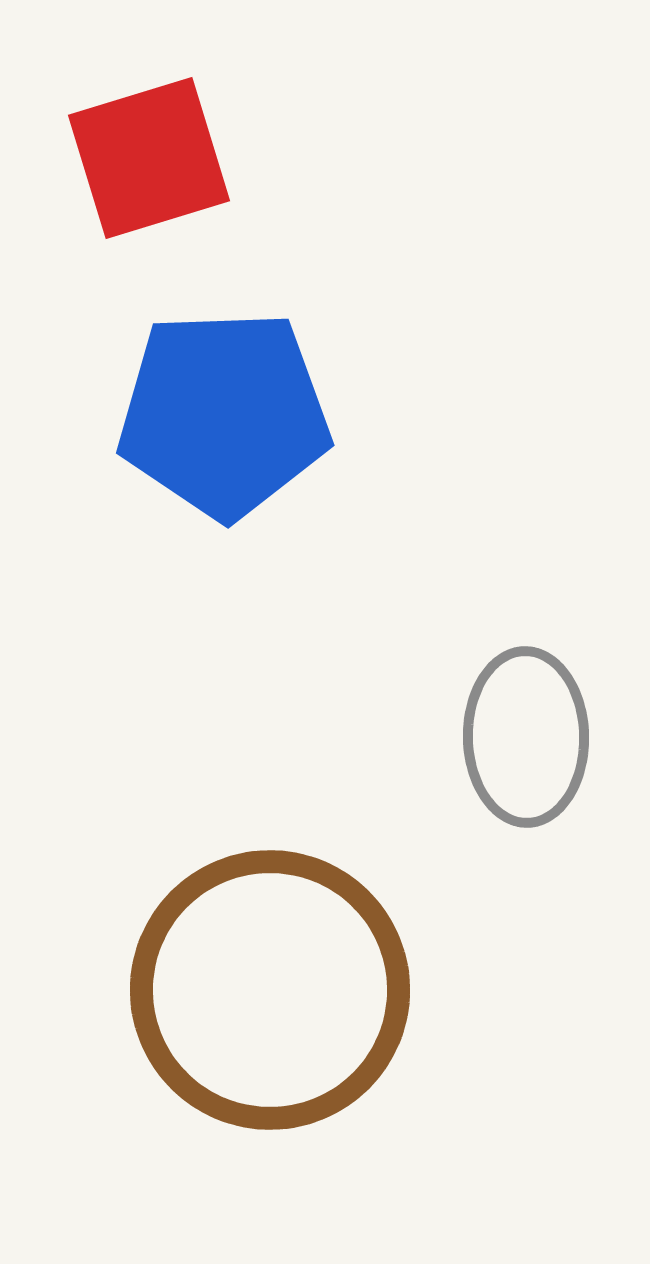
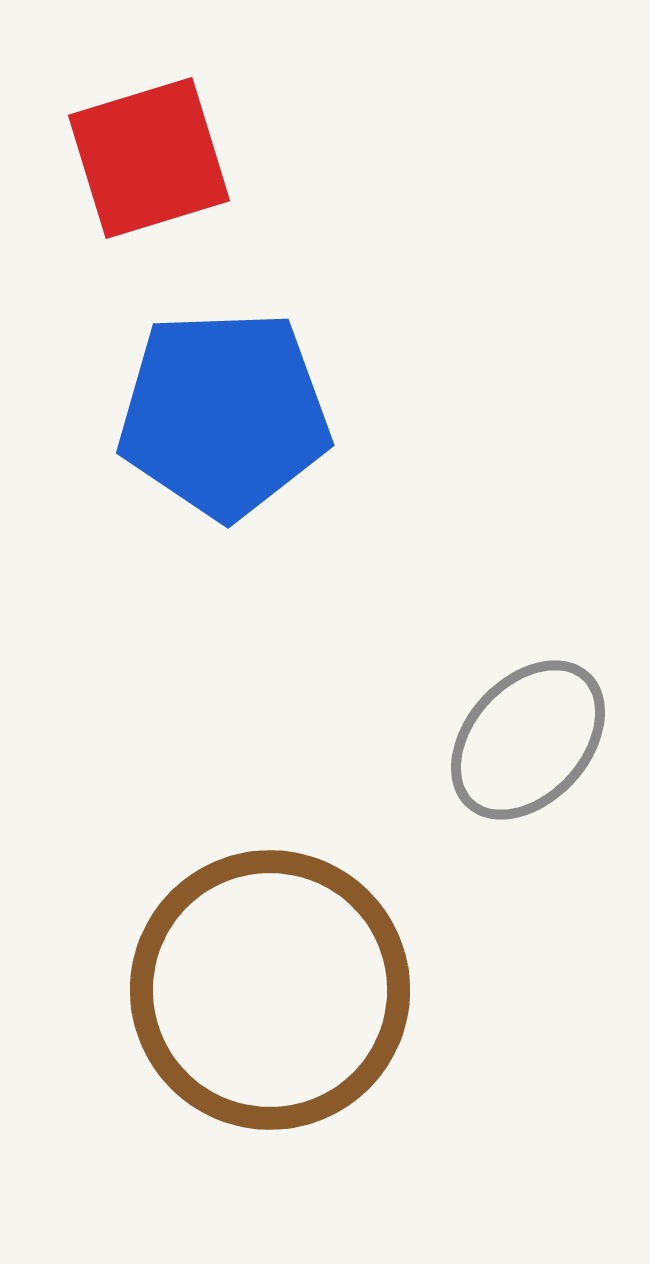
gray ellipse: moved 2 px right, 3 px down; rotated 43 degrees clockwise
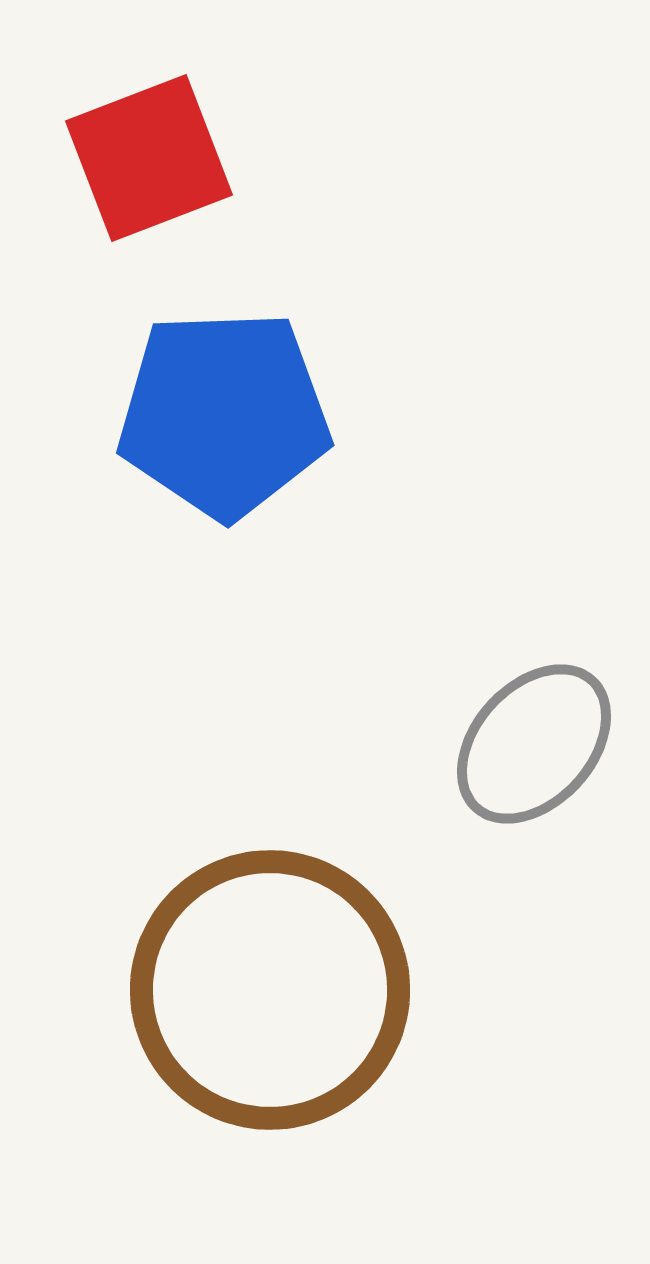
red square: rotated 4 degrees counterclockwise
gray ellipse: moved 6 px right, 4 px down
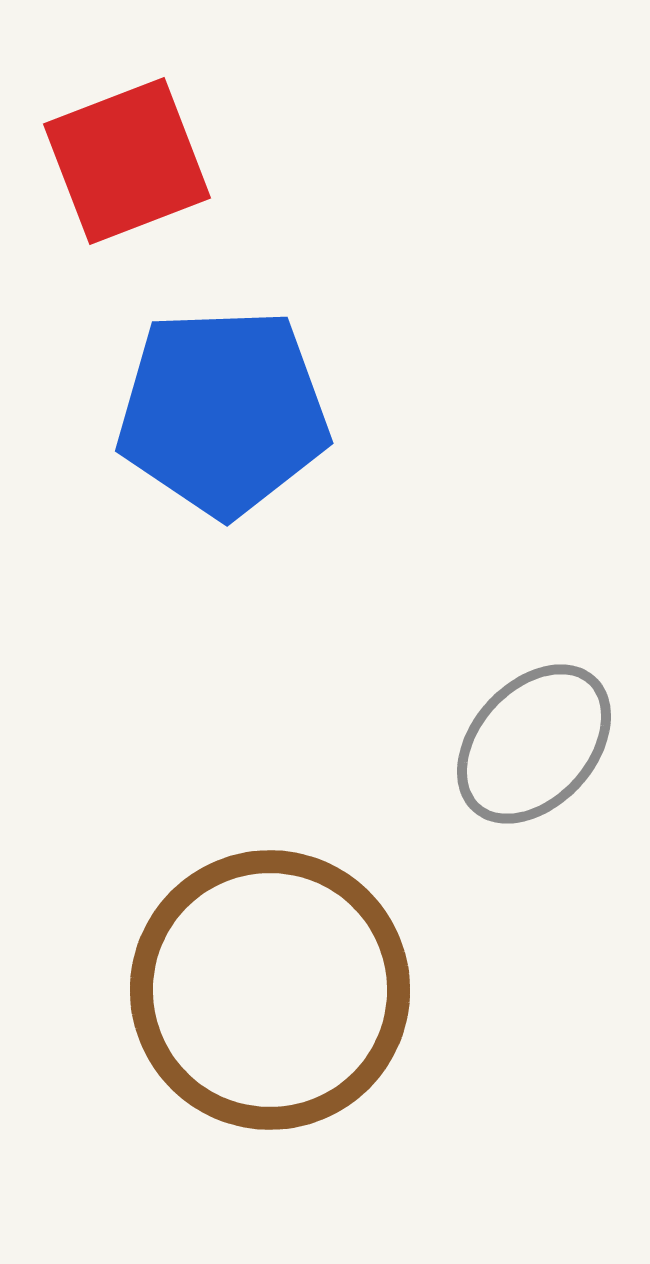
red square: moved 22 px left, 3 px down
blue pentagon: moved 1 px left, 2 px up
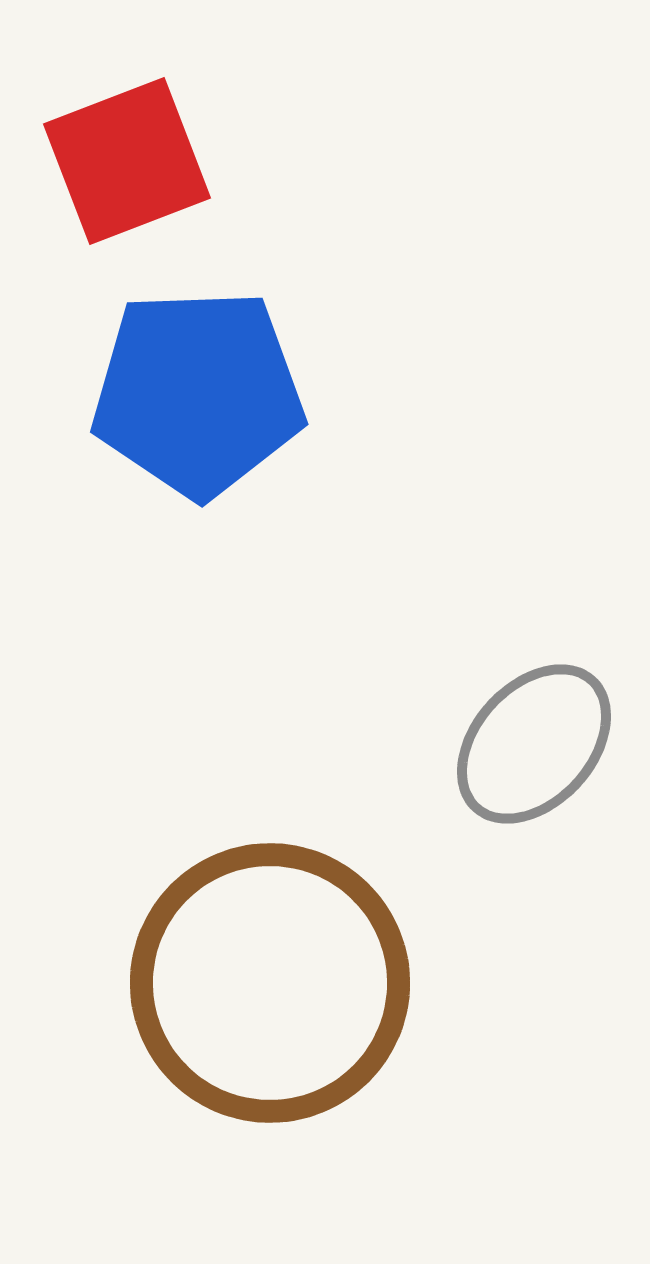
blue pentagon: moved 25 px left, 19 px up
brown circle: moved 7 px up
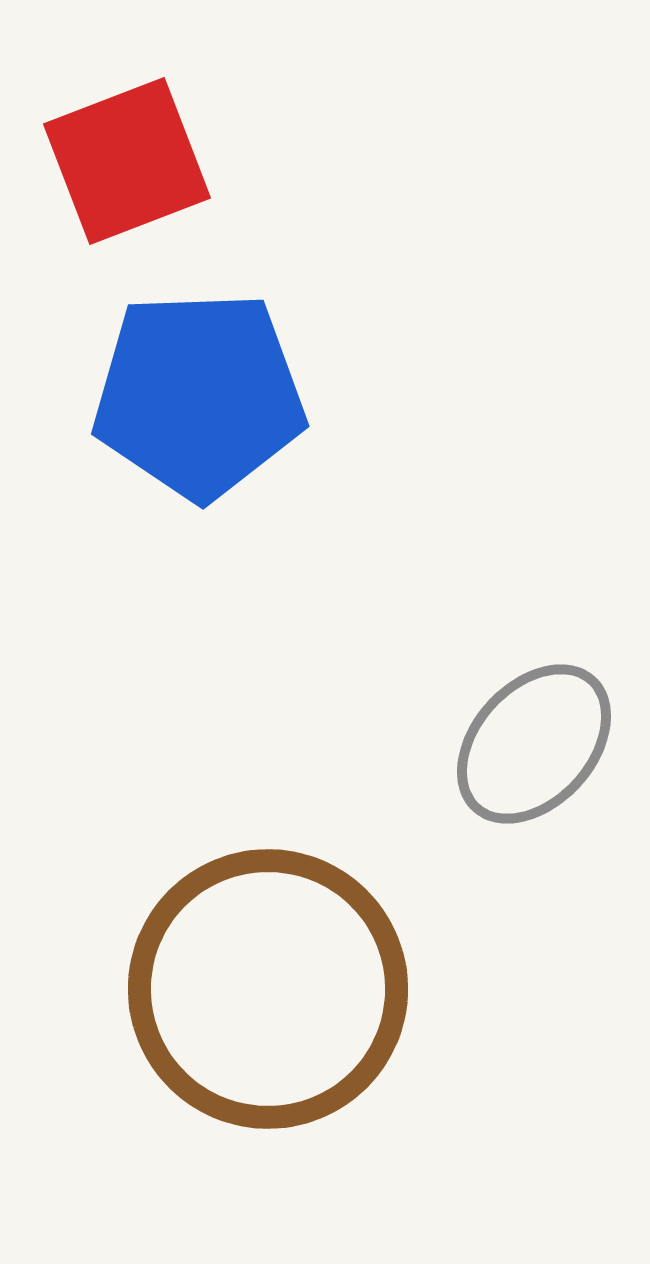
blue pentagon: moved 1 px right, 2 px down
brown circle: moved 2 px left, 6 px down
